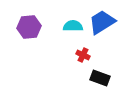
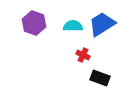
blue trapezoid: moved 2 px down
purple hexagon: moved 5 px right, 4 px up; rotated 25 degrees clockwise
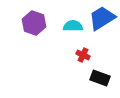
blue trapezoid: moved 6 px up
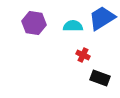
purple hexagon: rotated 10 degrees counterclockwise
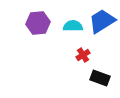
blue trapezoid: moved 3 px down
purple hexagon: moved 4 px right; rotated 15 degrees counterclockwise
red cross: rotated 32 degrees clockwise
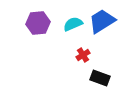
cyan semicircle: moved 2 px up; rotated 24 degrees counterclockwise
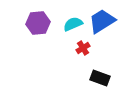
red cross: moved 7 px up
